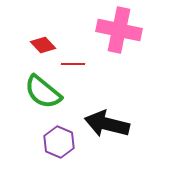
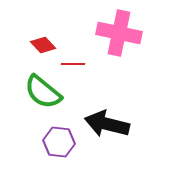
pink cross: moved 3 px down
purple hexagon: rotated 16 degrees counterclockwise
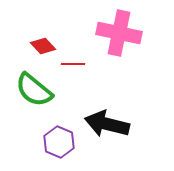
red diamond: moved 1 px down
green semicircle: moved 9 px left, 2 px up
purple hexagon: rotated 16 degrees clockwise
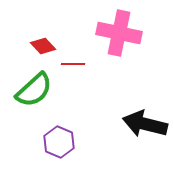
green semicircle: rotated 81 degrees counterclockwise
black arrow: moved 38 px right
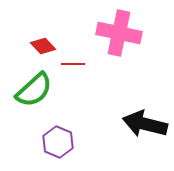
purple hexagon: moved 1 px left
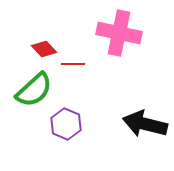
red diamond: moved 1 px right, 3 px down
purple hexagon: moved 8 px right, 18 px up
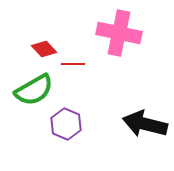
green semicircle: rotated 12 degrees clockwise
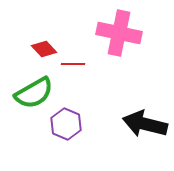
green semicircle: moved 3 px down
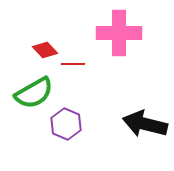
pink cross: rotated 12 degrees counterclockwise
red diamond: moved 1 px right, 1 px down
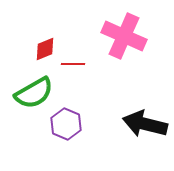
pink cross: moved 5 px right, 3 px down; rotated 24 degrees clockwise
red diamond: moved 1 px up; rotated 70 degrees counterclockwise
